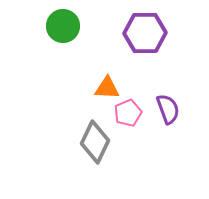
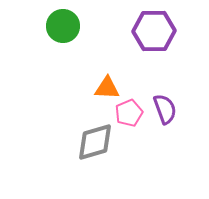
purple hexagon: moved 9 px right, 2 px up
purple semicircle: moved 3 px left
pink pentagon: moved 1 px right
gray diamond: rotated 48 degrees clockwise
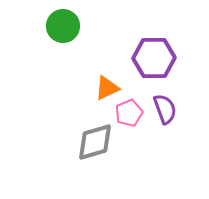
purple hexagon: moved 27 px down
orange triangle: rotated 28 degrees counterclockwise
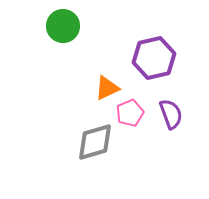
purple hexagon: rotated 12 degrees counterclockwise
purple semicircle: moved 6 px right, 5 px down
pink pentagon: moved 1 px right
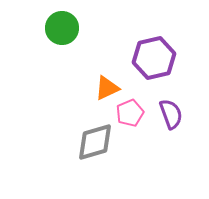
green circle: moved 1 px left, 2 px down
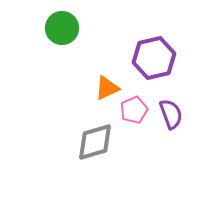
pink pentagon: moved 4 px right, 3 px up
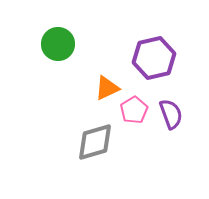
green circle: moved 4 px left, 16 px down
pink pentagon: rotated 8 degrees counterclockwise
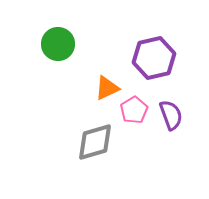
purple semicircle: moved 1 px down
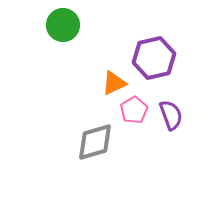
green circle: moved 5 px right, 19 px up
orange triangle: moved 7 px right, 5 px up
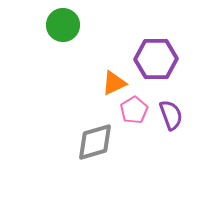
purple hexagon: moved 2 px right, 1 px down; rotated 12 degrees clockwise
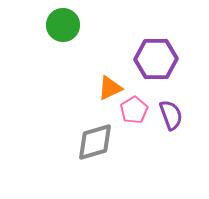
orange triangle: moved 4 px left, 5 px down
